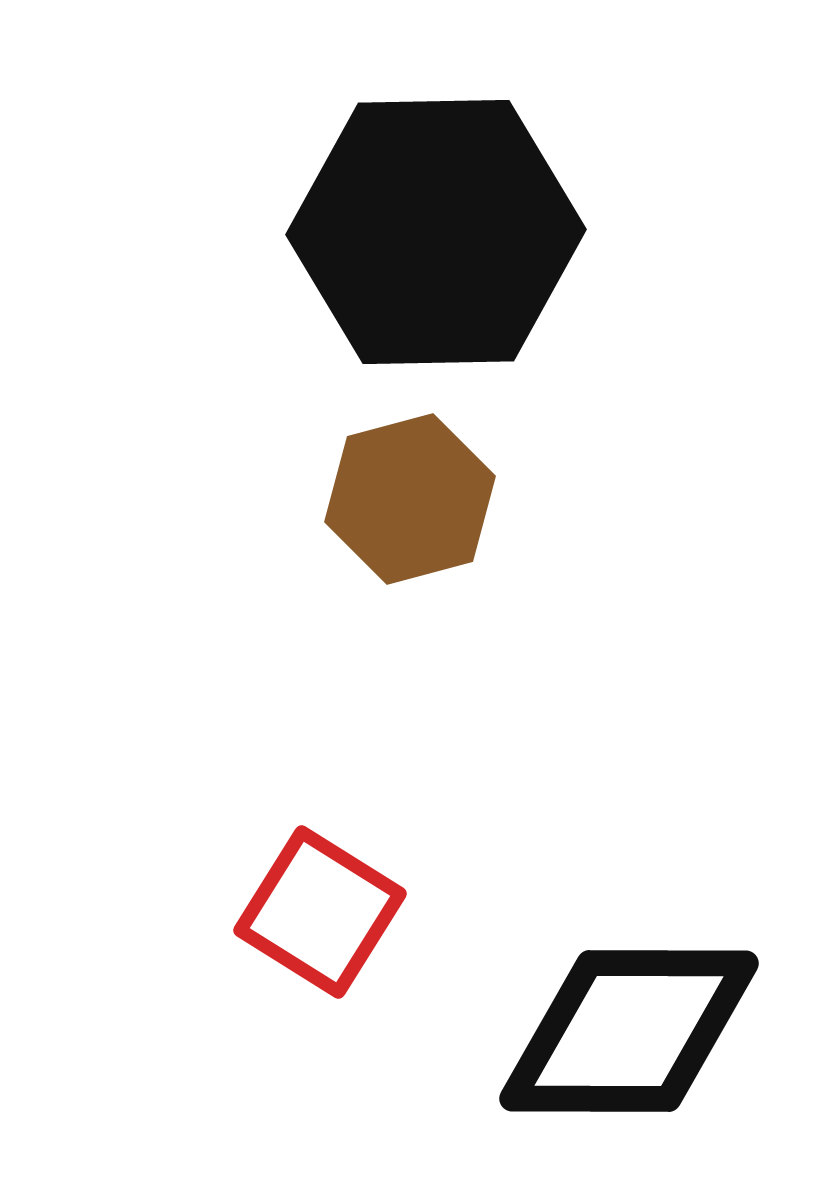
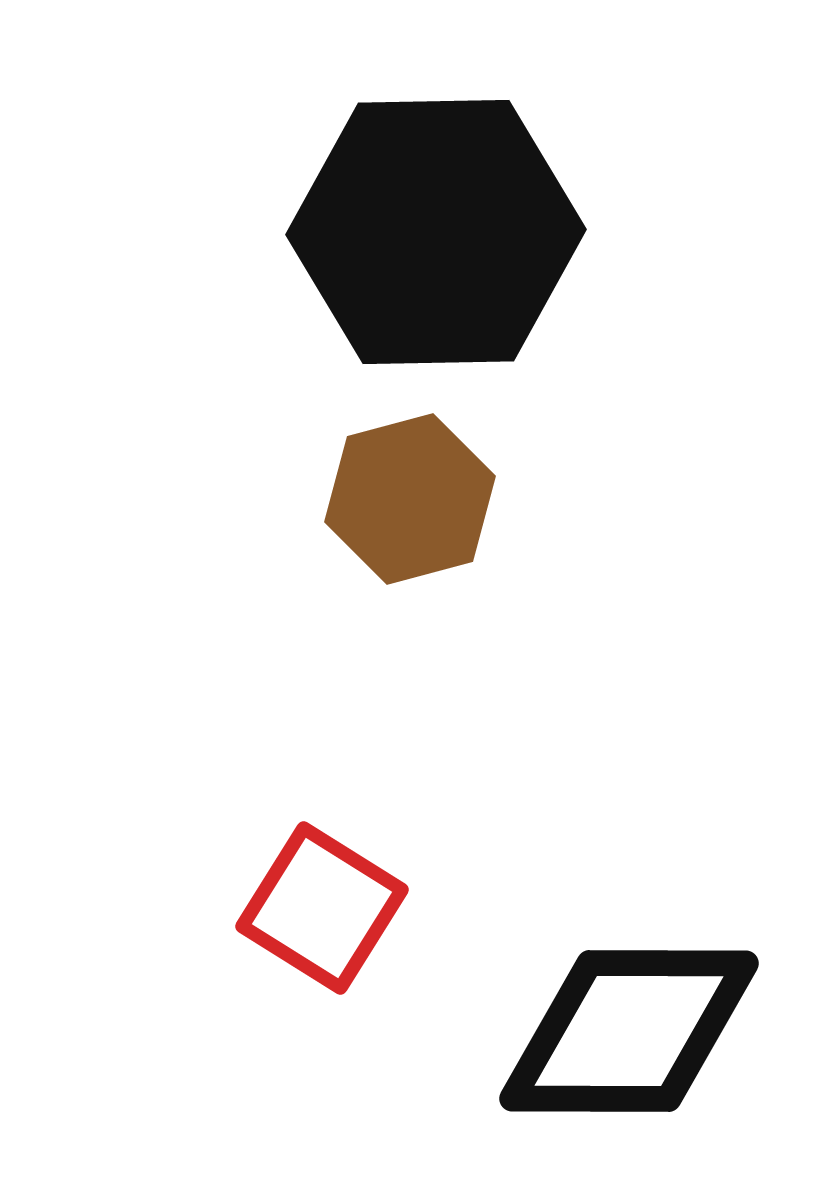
red square: moved 2 px right, 4 px up
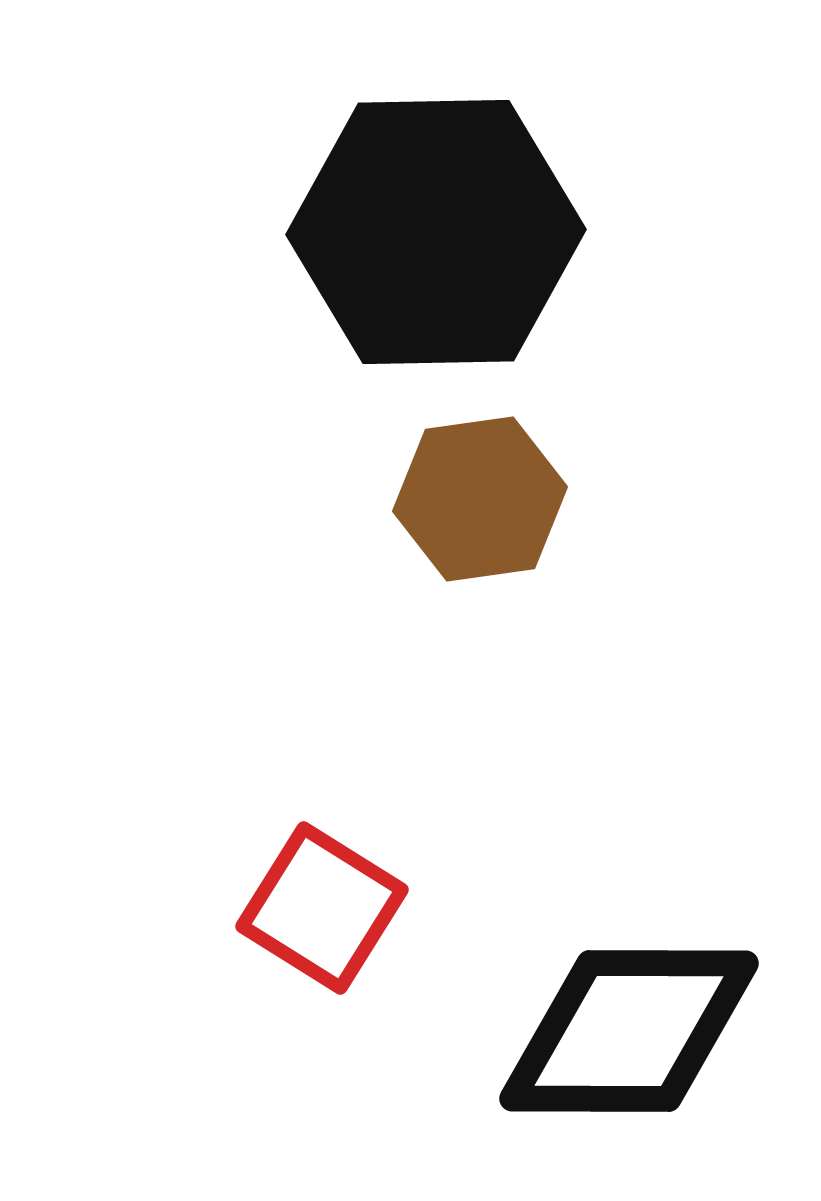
brown hexagon: moved 70 px right; rotated 7 degrees clockwise
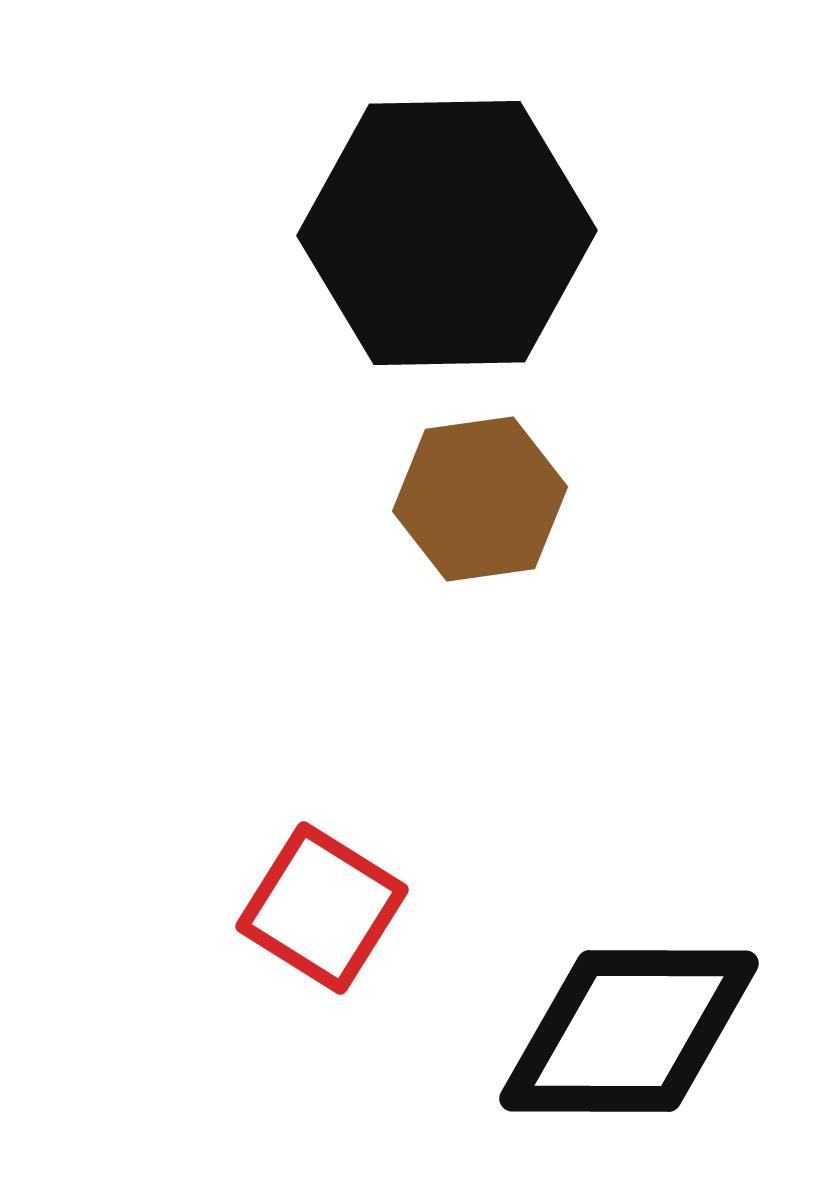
black hexagon: moved 11 px right, 1 px down
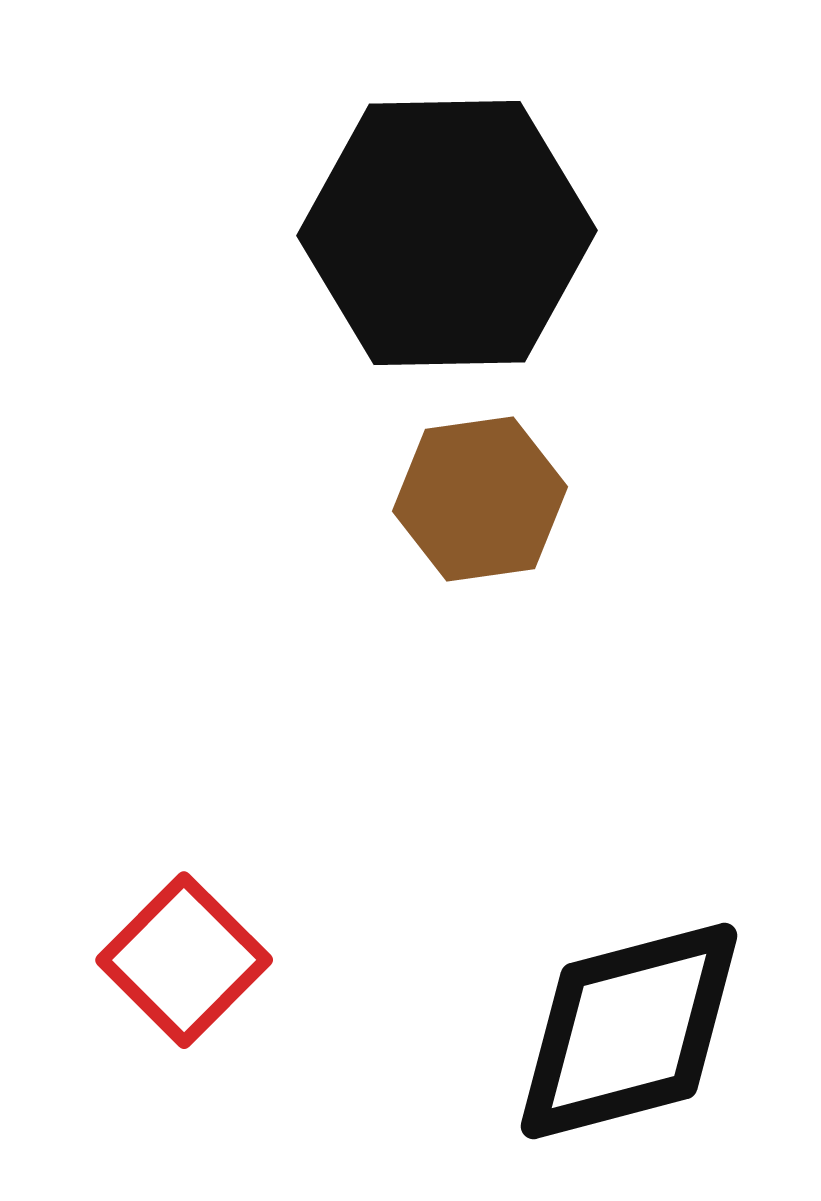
red square: moved 138 px left, 52 px down; rotated 13 degrees clockwise
black diamond: rotated 15 degrees counterclockwise
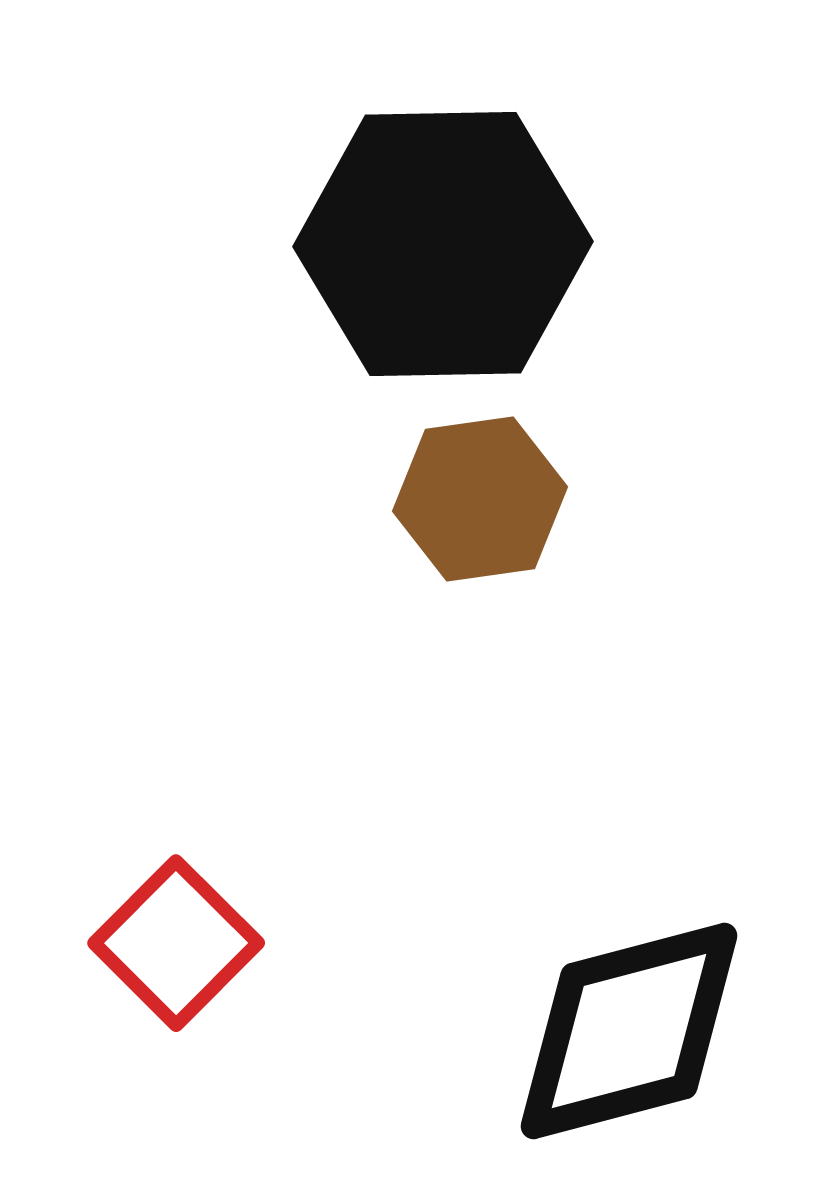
black hexagon: moved 4 px left, 11 px down
red square: moved 8 px left, 17 px up
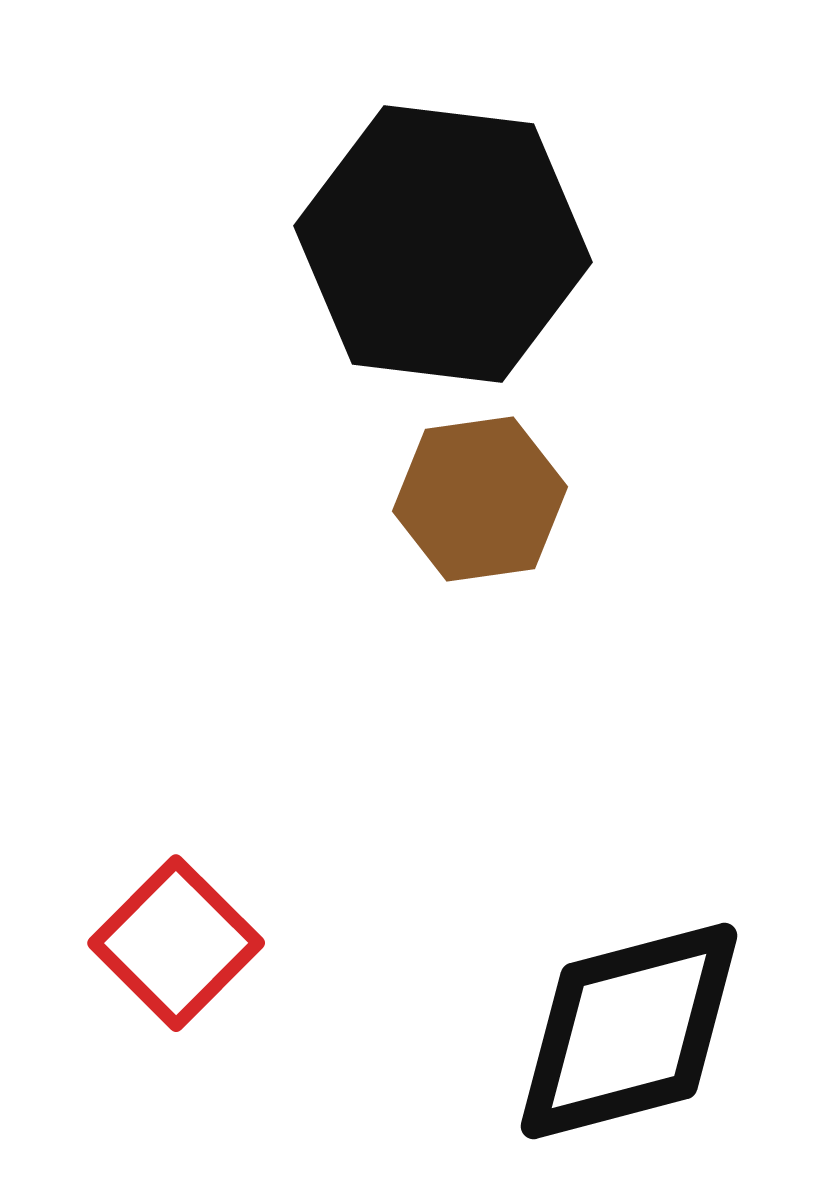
black hexagon: rotated 8 degrees clockwise
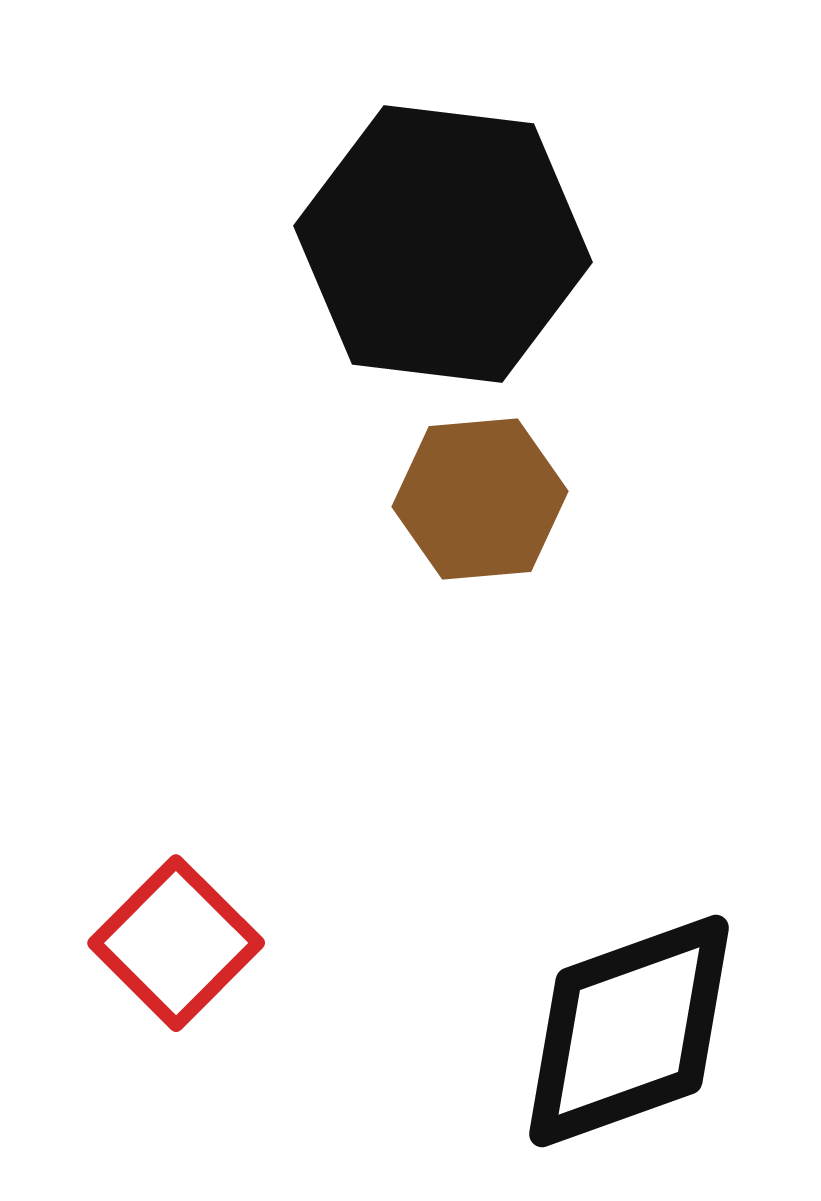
brown hexagon: rotated 3 degrees clockwise
black diamond: rotated 5 degrees counterclockwise
